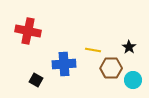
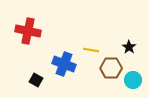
yellow line: moved 2 px left
blue cross: rotated 25 degrees clockwise
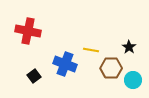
blue cross: moved 1 px right
black square: moved 2 px left, 4 px up; rotated 24 degrees clockwise
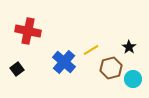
yellow line: rotated 42 degrees counterclockwise
blue cross: moved 1 px left, 2 px up; rotated 20 degrees clockwise
brown hexagon: rotated 15 degrees counterclockwise
black square: moved 17 px left, 7 px up
cyan circle: moved 1 px up
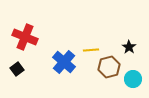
red cross: moved 3 px left, 6 px down; rotated 10 degrees clockwise
yellow line: rotated 28 degrees clockwise
brown hexagon: moved 2 px left, 1 px up
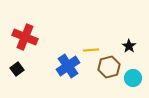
black star: moved 1 px up
blue cross: moved 4 px right, 4 px down; rotated 15 degrees clockwise
cyan circle: moved 1 px up
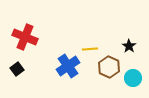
yellow line: moved 1 px left, 1 px up
brown hexagon: rotated 20 degrees counterclockwise
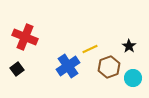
yellow line: rotated 21 degrees counterclockwise
brown hexagon: rotated 15 degrees clockwise
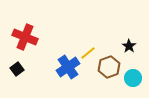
yellow line: moved 2 px left, 4 px down; rotated 14 degrees counterclockwise
blue cross: moved 1 px down
